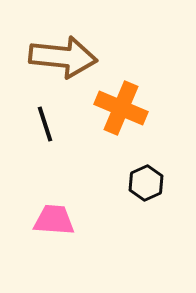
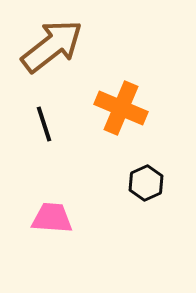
brown arrow: moved 11 px left, 11 px up; rotated 44 degrees counterclockwise
black line: moved 1 px left
pink trapezoid: moved 2 px left, 2 px up
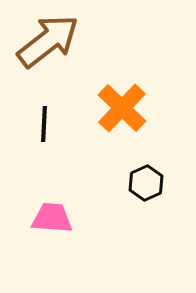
brown arrow: moved 4 px left, 5 px up
orange cross: moved 1 px right; rotated 21 degrees clockwise
black line: rotated 21 degrees clockwise
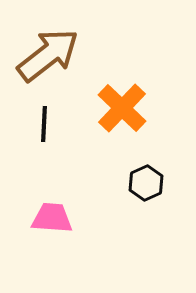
brown arrow: moved 14 px down
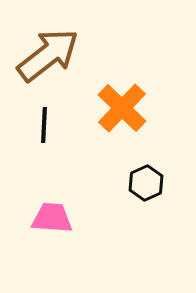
black line: moved 1 px down
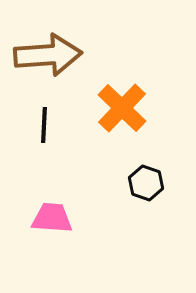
brown arrow: rotated 34 degrees clockwise
black hexagon: rotated 16 degrees counterclockwise
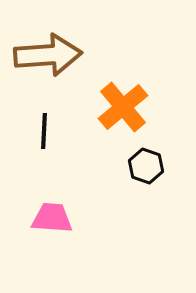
orange cross: moved 1 px right, 1 px up; rotated 6 degrees clockwise
black line: moved 6 px down
black hexagon: moved 17 px up
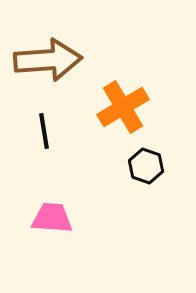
brown arrow: moved 5 px down
orange cross: rotated 9 degrees clockwise
black line: rotated 12 degrees counterclockwise
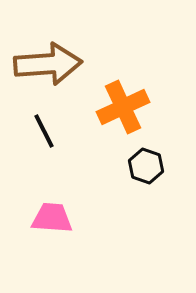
brown arrow: moved 4 px down
orange cross: rotated 6 degrees clockwise
black line: rotated 18 degrees counterclockwise
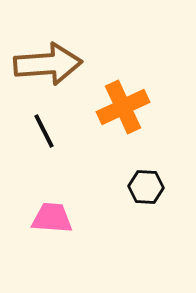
black hexagon: moved 21 px down; rotated 16 degrees counterclockwise
